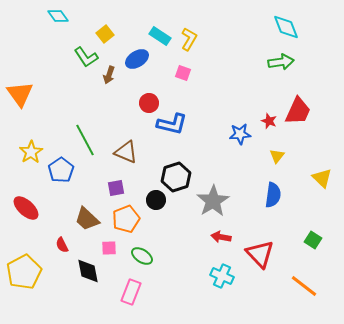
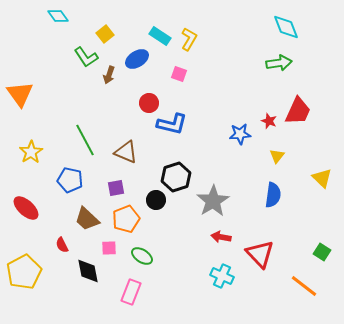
green arrow at (281, 62): moved 2 px left, 1 px down
pink square at (183, 73): moved 4 px left, 1 px down
blue pentagon at (61, 170): moved 9 px right, 10 px down; rotated 25 degrees counterclockwise
green square at (313, 240): moved 9 px right, 12 px down
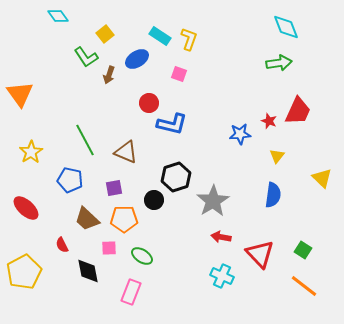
yellow L-shape at (189, 39): rotated 10 degrees counterclockwise
purple square at (116, 188): moved 2 px left
black circle at (156, 200): moved 2 px left
orange pentagon at (126, 219): moved 2 px left; rotated 20 degrees clockwise
green square at (322, 252): moved 19 px left, 2 px up
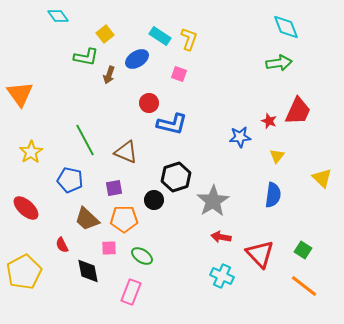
green L-shape at (86, 57): rotated 45 degrees counterclockwise
blue star at (240, 134): moved 3 px down
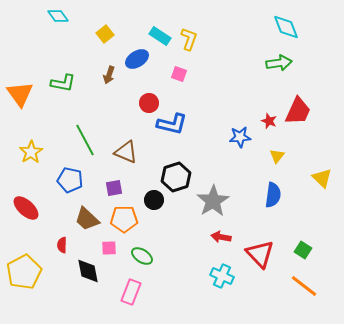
green L-shape at (86, 57): moved 23 px left, 26 px down
red semicircle at (62, 245): rotated 28 degrees clockwise
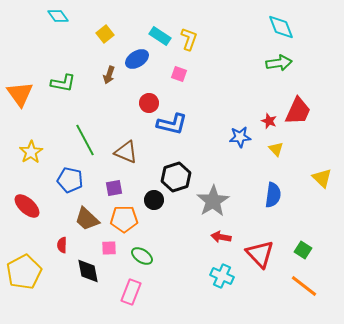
cyan diamond at (286, 27): moved 5 px left
yellow triangle at (277, 156): moved 1 px left, 7 px up; rotated 21 degrees counterclockwise
red ellipse at (26, 208): moved 1 px right, 2 px up
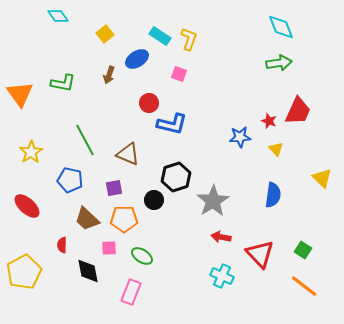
brown triangle at (126, 152): moved 2 px right, 2 px down
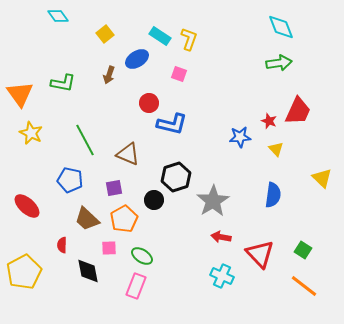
yellow star at (31, 152): moved 19 px up; rotated 15 degrees counterclockwise
orange pentagon at (124, 219): rotated 28 degrees counterclockwise
pink rectangle at (131, 292): moved 5 px right, 6 px up
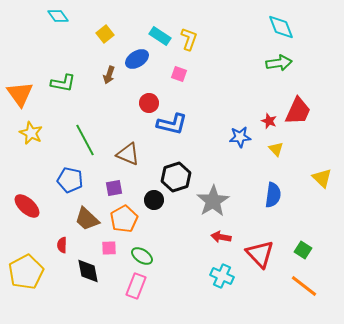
yellow pentagon at (24, 272): moved 2 px right
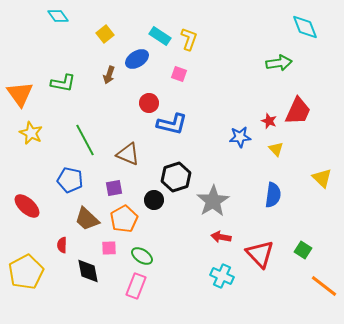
cyan diamond at (281, 27): moved 24 px right
orange line at (304, 286): moved 20 px right
